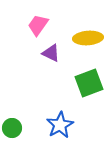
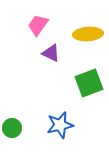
yellow ellipse: moved 4 px up
blue star: rotated 16 degrees clockwise
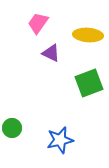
pink trapezoid: moved 2 px up
yellow ellipse: moved 1 px down; rotated 8 degrees clockwise
blue star: moved 15 px down
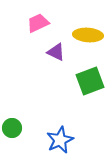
pink trapezoid: rotated 30 degrees clockwise
purple triangle: moved 5 px right, 1 px up
green square: moved 1 px right, 2 px up
blue star: rotated 12 degrees counterclockwise
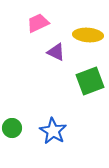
blue star: moved 7 px left, 9 px up; rotated 16 degrees counterclockwise
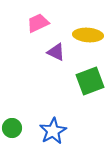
blue star: rotated 12 degrees clockwise
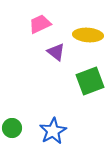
pink trapezoid: moved 2 px right, 1 px down
purple triangle: rotated 12 degrees clockwise
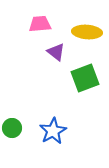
pink trapezoid: rotated 20 degrees clockwise
yellow ellipse: moved 1 px left, 3 px up
green square: moved 5 px left, 3 px up
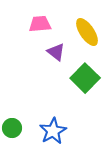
yellow ellipse: rotated 52 degrees clockwise
green square: rotated 24 degrees counterclockwise
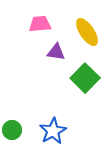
purple triangle: rotated 30 degrees counterclockwise
green circle: moved 2 px down
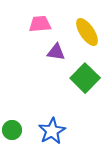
blue star: moved 1 px left
